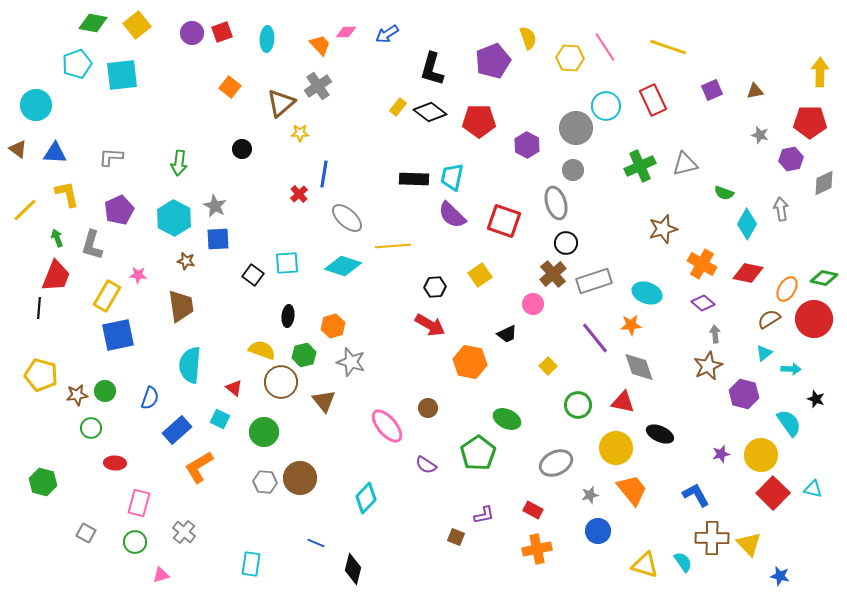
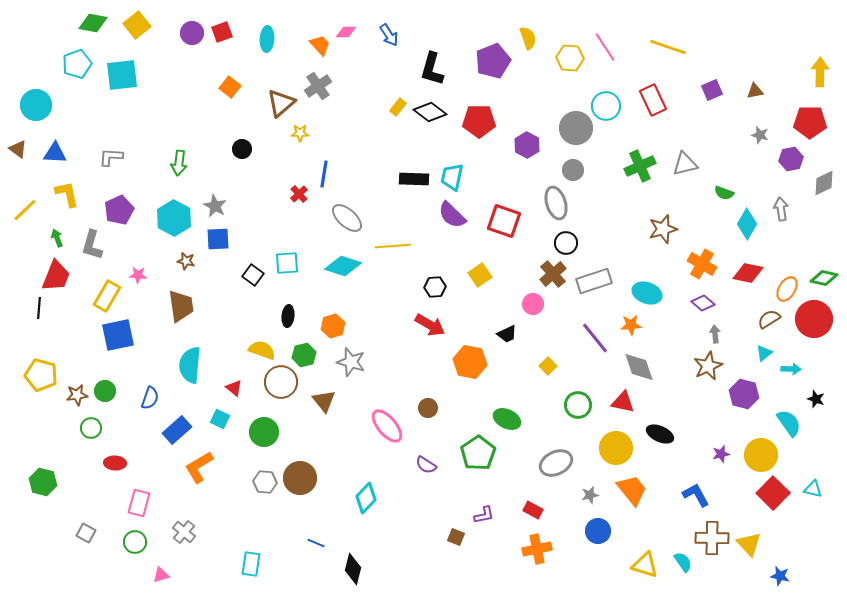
blue arrow at (387, 34): moved 2 px right, 1 px down; rotated 90 degrees counterclockwise
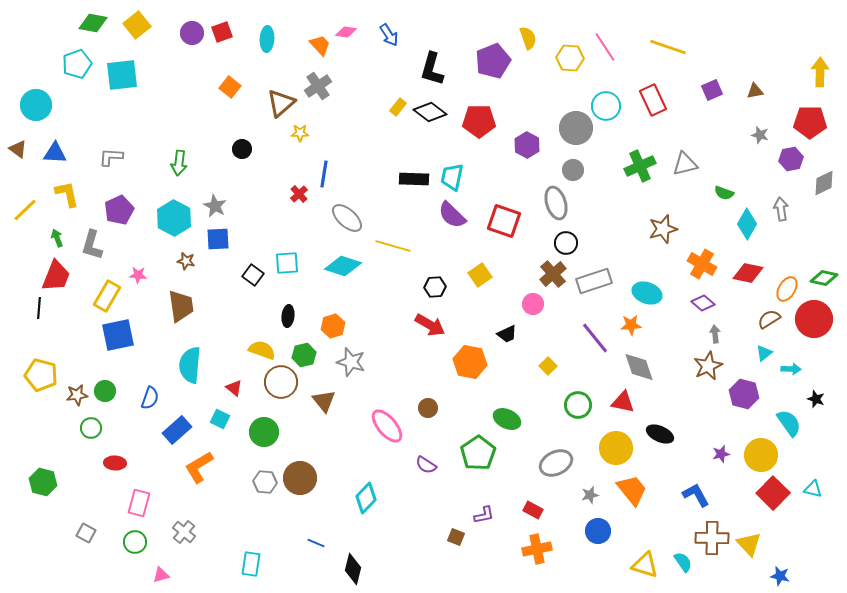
pink diamond at (346, 32): rotated 10 degrees clockwise
yellow line at (393, 246): rotated 20 degrees clockwise
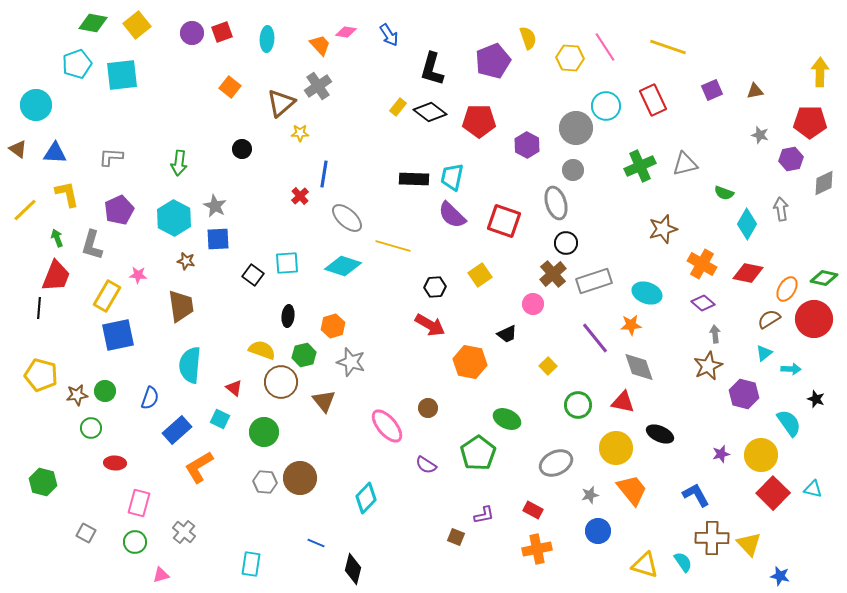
red cross at (299, 194): moved 1 px right, 2 px down
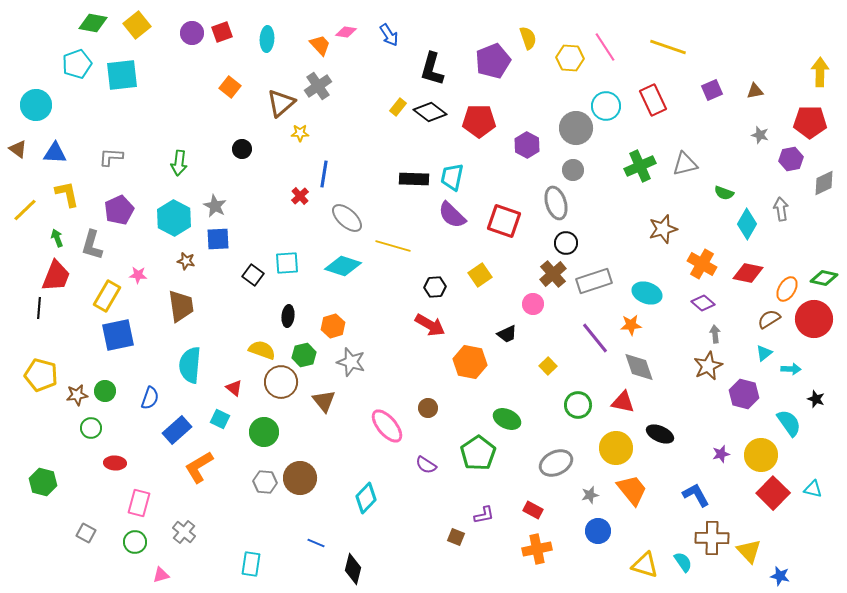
yellow triangle at (749, 544): moved 7 px down
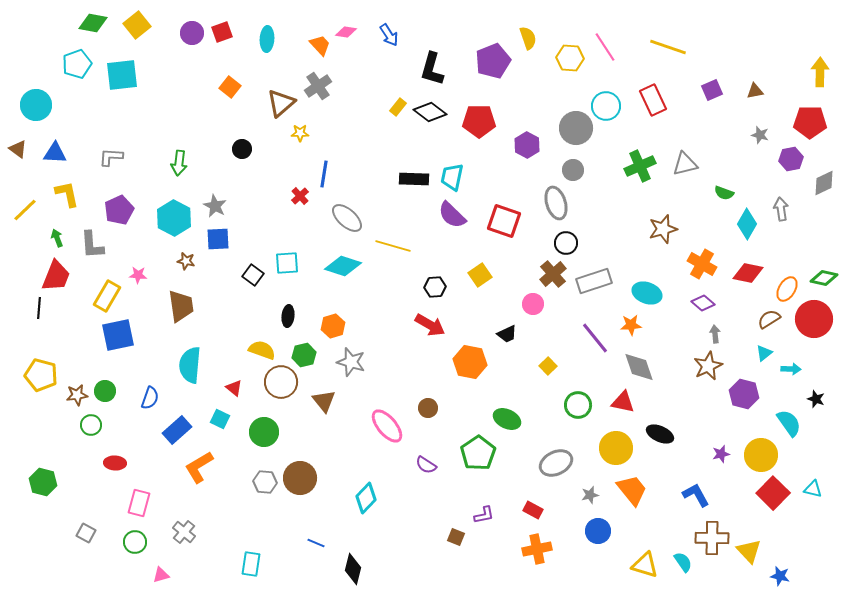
gray L-shape at (92, 245): rotated 20 degrees counterclockwise
green circle at (91, 428): moved 3 px up
